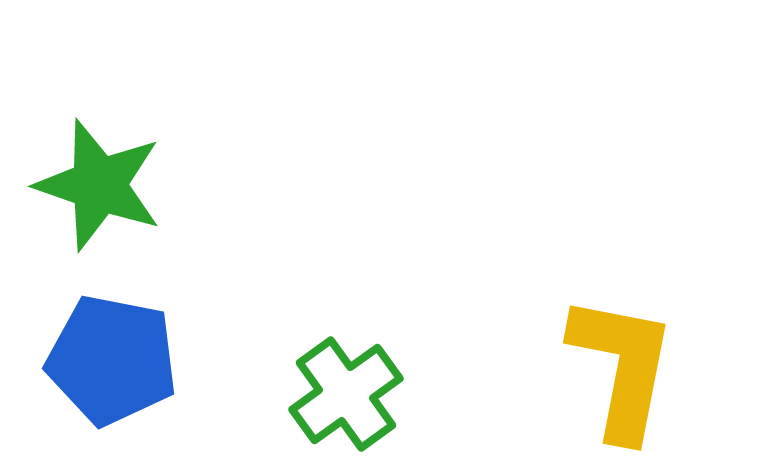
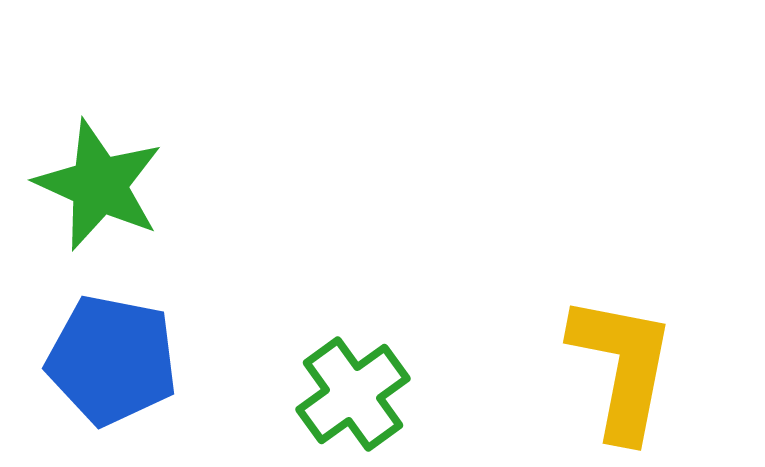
green star: rotated 5 degrees clockwise
green cross: moved 7 px right
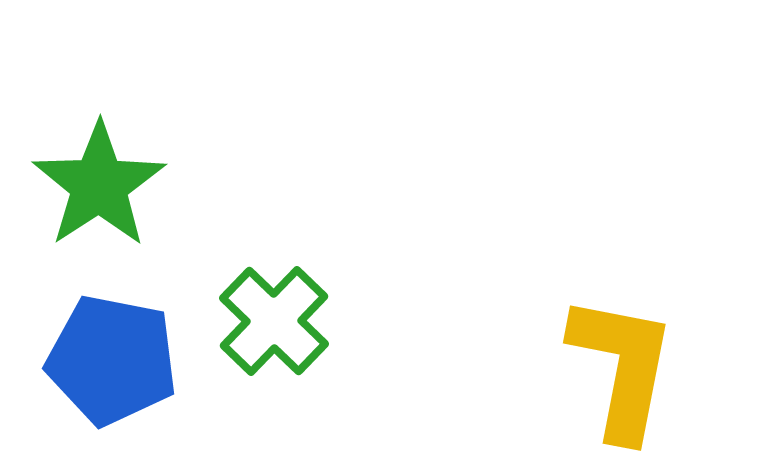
green star: rotated 15 degrees clockwise
green cross: moved 79 px left, 73 px up; rotated 10 degrees counterclockwise
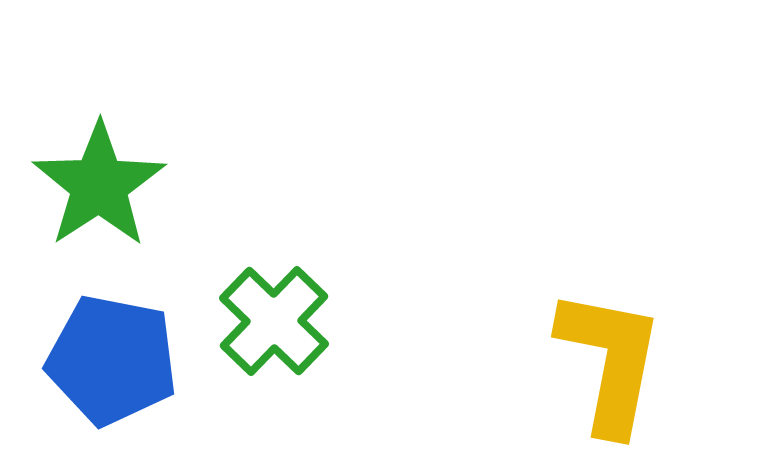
yellow L-shape: moved 12 px left, 6 px up
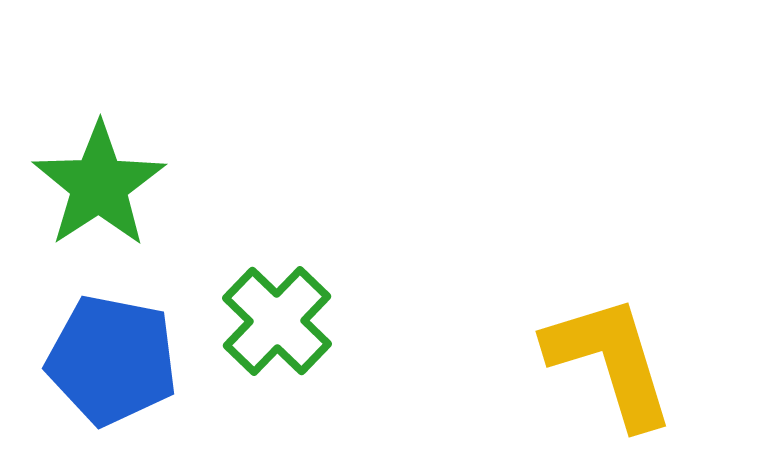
green cross: moved 3 px right
yellow L-shape: rotated 28 degrees counterclockwise
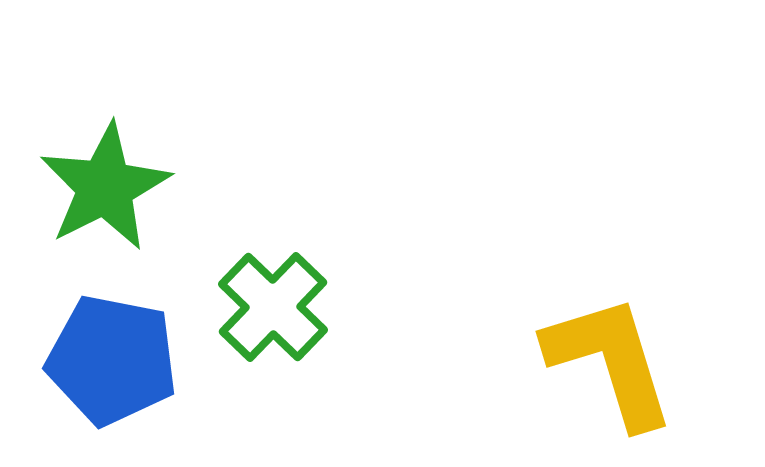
green star: moved 6 px right, 2 px down; rotated 6 degrees clockwise
green cross: moved 4 px left, 14 px up
